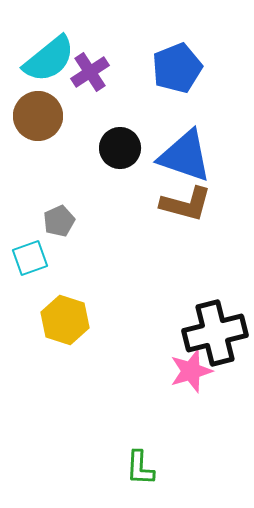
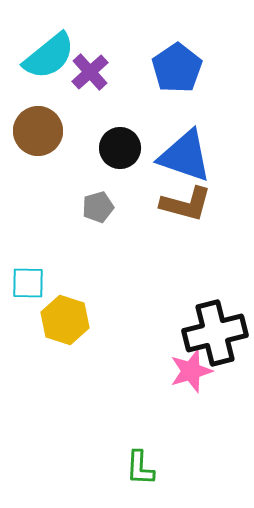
cyan semicircle: moved 3 px up
blue pentagon: rotated 12 degrees counterclockwise
purple cross: rotated 9 degrees counterclockwise
brown circle: moved 15 px down
gray pentagon: moved 39 px right, 14 px up; rotated 8 degrees clockwise
cyan square: moved 2 px left, 25 px down; rotated 21 degrees clockwise
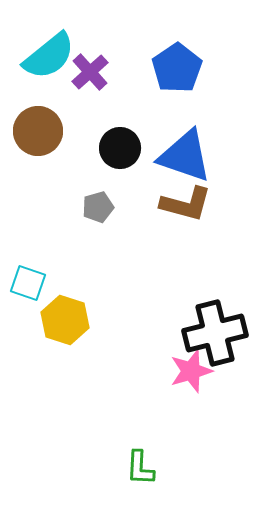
cyan square: rotated 18 degrees clockwise
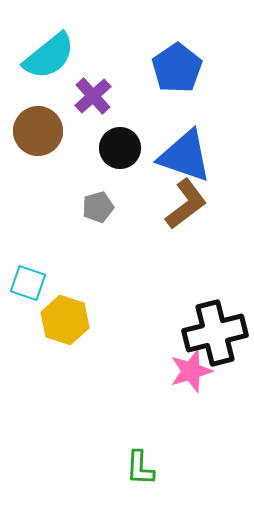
purple cross: moved 3 px right, 24 px down
brown L-shape: rotated 52 degrees counterclockwise
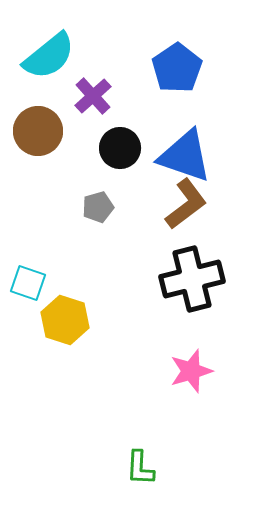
black cross: moved 23 px left, 54 px up
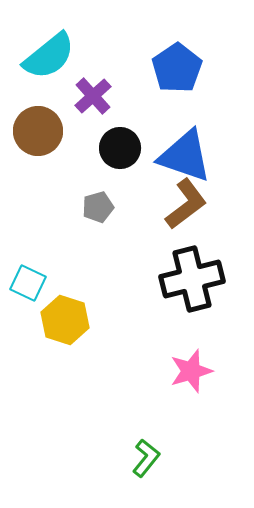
cyan square: rotated 6 degrees clockwise
green L-shape: moved 6 px right, 10 px up; rotated 144 degrees counterclockwise
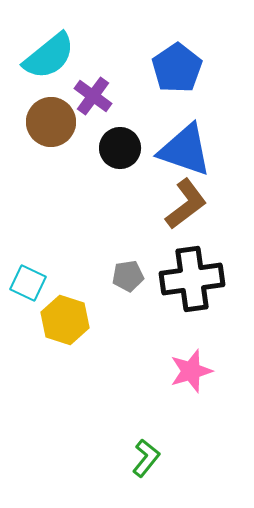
purple cross: rotated 12 degrees counterclockwise
brown circle: moved 13 px right, 9 px up
blue triangle: moved 6 px up
gray pentagon: moved 30 px right, 69 px down; rotated 8 degrees clockwise
black cross: rotated 6 degrees clockwise
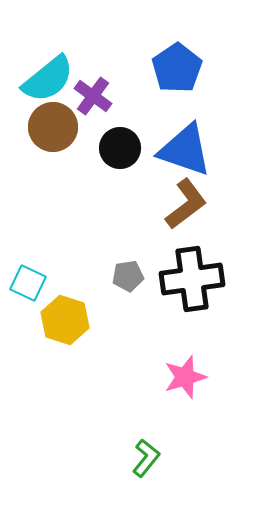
cyan semicircle: moved 1 px left, 23 px down
brown circle: moved 2 px right, 5 px down
pink star: moved 6 px left, 6 px down
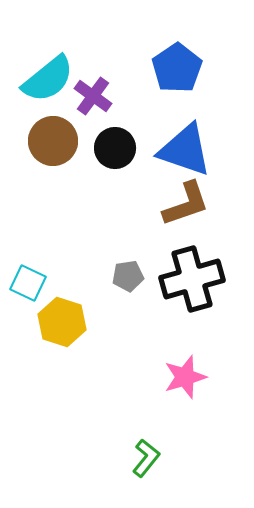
brown circle: moved 14 px down
black circle: moved 5 px left
brown L-shape: rotated 18 degrees clockwise
black cross: rotated 8 degrees counterclockwise
yellow hexagon: moved 3 px left, 2 px down
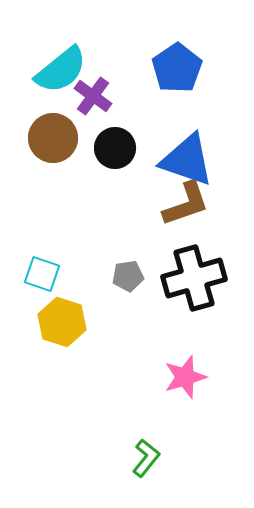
cyan semicircle: moved 13 px right, 9 px up
brown circle: moved 3 px up
blue triangle: moved 2 px right, 10 px down
black cross: moved 2 px right, 1 px up
cyan square: moved 14 px right, 9 px up; rotated 6 degrees counterclockwise
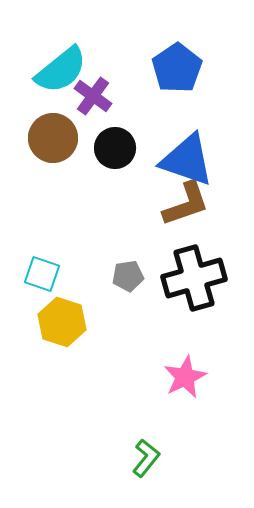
pink star: rotated 9 degrees counterclockwise
